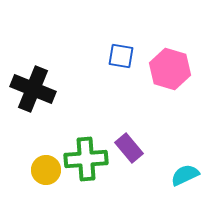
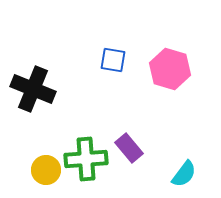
blue square: moved 8 px left, 4 px down
cyan semicircle: moved 1 px left, 1 px up; rotated 152 degrees clockwise
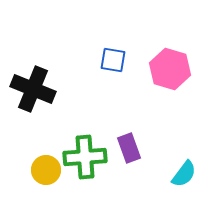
purple rectangle: rotated 20 degrees clockwise
green cross: moved 1 px left, 2 px up
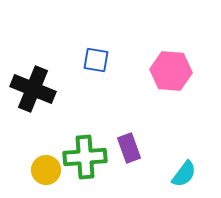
blue square: moved 17 px left
pink hexagon: moved 1 px right, 2 px down; rotated 12 degrees counterclockwise
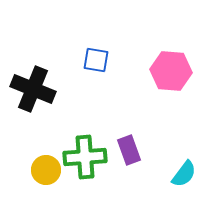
purple rectangle: moved 2 px down
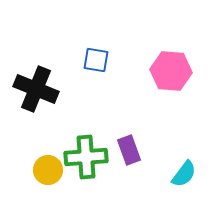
black cross: moved 3 px right
green cross: moved 1 px right
yellow circle: moved 2 px right
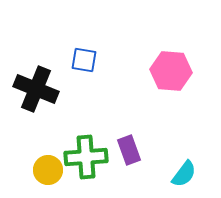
blue square: moved 12 px left
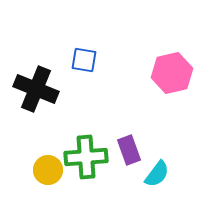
pink hexagon: moved 1 px right, 2 px down; rotated 18 degrees counterclockwise
cyan semicircle: moved 27 px left
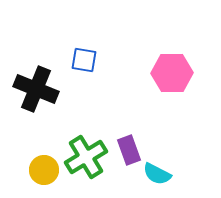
pink hexagon: rotated 12 degrees clockwise
green cross: rotated 27 degrees counterclockwise
yellow circle: moved 4 px left
cyan semicircle: rotated 80 degrees clockwise
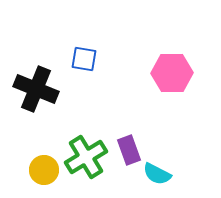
blue square: moved 1 px up
